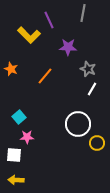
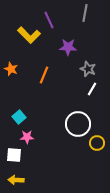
gray line: moved 2 px right
orange line: moved 1 px left, 1 px up; rotated 18 degrees counterclockwise
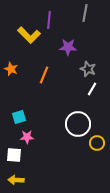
purple line: rotated 30 degrees clockwise
cyan square: rotated 24 degrees clockwise
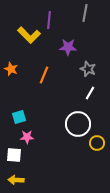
white line: moved 2 px left, 4 px down
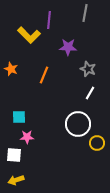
cyan square: rotated 16 degrees clockwise
yellow arrow: rotated 21 degrees counterclockwise
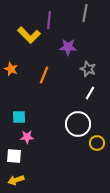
white square: moved 1 px down
